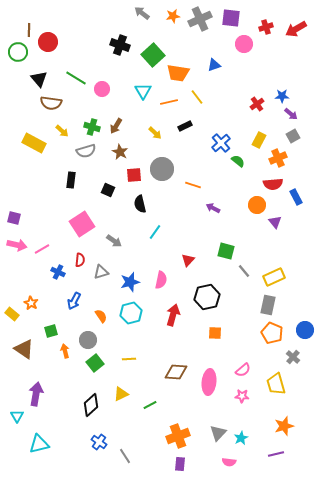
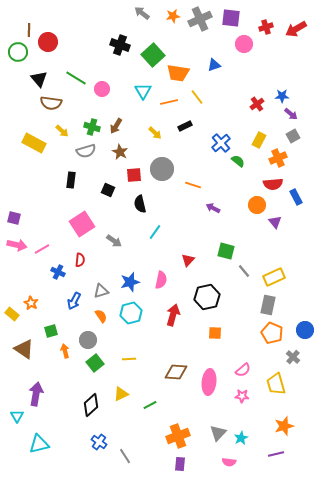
gray triangle at (101, 272): moved 19 px down
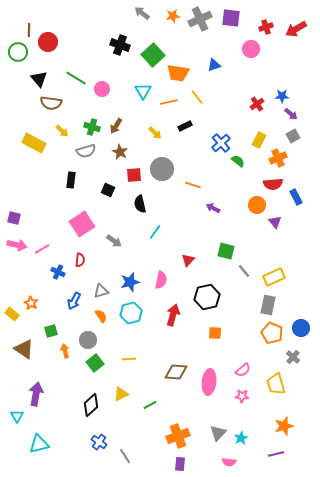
pink circle at (244, 44): moved 7 px right, 5 px down
blue circle at (305, 330): moved 4 px left, 2 px up
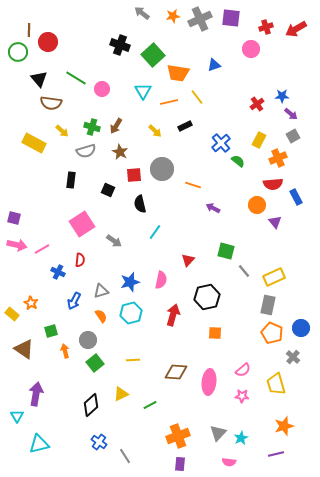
yellow arrow at (155, 133): moved 2 px up
yellow line at (129, 359): moved 4 px right, 1 px down
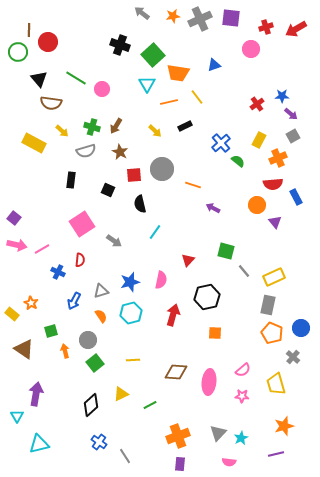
cyan triangle at (143, 91): moved 4 px right, 7 px up
purple square at (14, 218): rotated 24 degrees clockwise
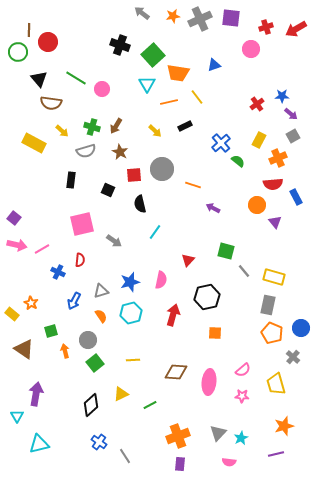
pink square at (82, 224): rotated 20 degrees clockwise
yellow rectangle at (274, 277): rotated 40 degrees clockwise
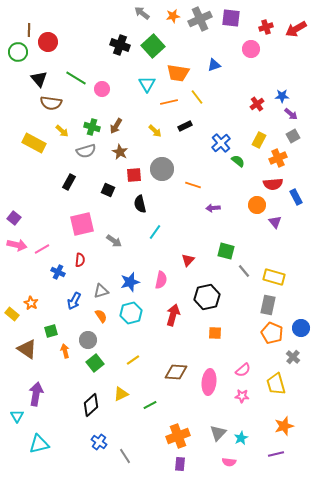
green square at (153, 55): moved 9 px up
black rectangle at (71, 180): moved 2 px left, 2 px down; rotated 21 degrees clockwise
purple arrow at (213, 208): rotated 32 degrees counterclockwise
brown triangle at (24, 349): moved 3 px right
yellow line at (133, 360): rotated 32 degrees counterclockwise
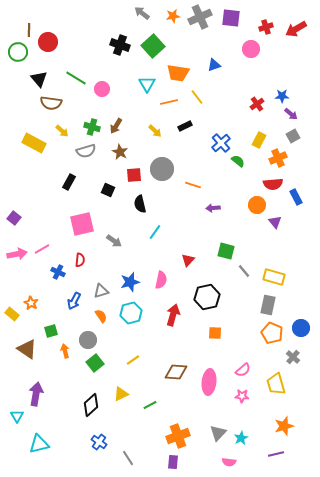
gray cross at (200, 19): moved 2 px up
pink arrow at (17, 245): moved 9 px down; rotated 24 degrees counterclockwise
gray line at (125, 456): moved 3 px right, 2 px down
purple rectangle at (180, 464): moved 7 px left, 2 px up
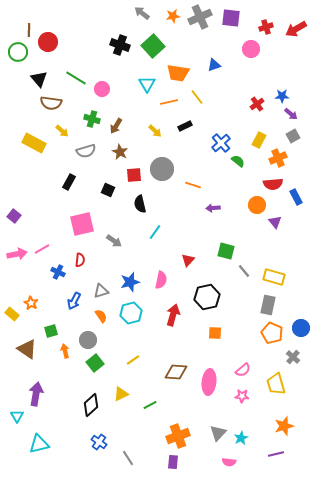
green cross at (92, 127): moved 8 px up
purple square at (14, 218): moved 2 px up
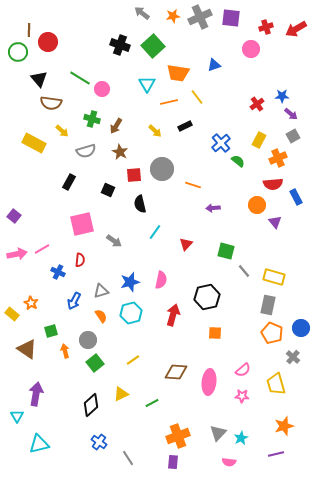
green line at (76, 78): moved 4 px right
red triangle at (188, 260): moved 2 px left, 16 px up
green line at (150, 405): moved 2 px right, 2 px up
